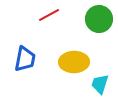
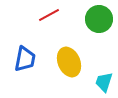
yellow ellipse: moved 5 px left; rotated 68 degrees clockwise
cyan trapezoid: moved 4 px right, 2 px up
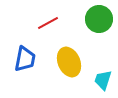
red line: moved 1 px left, 8 px down
cyan trapezoid: moved 1 px left, 2 px up
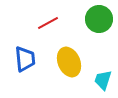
blue trapezoid: rotated 16 degrees counterclockwise
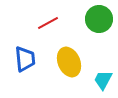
cyan trapezoid: rotated 10 degrees clockwise
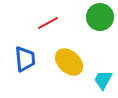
green circle: moved 1 px right, 2 px up
yellow ellipse: rotated 24 degrees counterclockwise
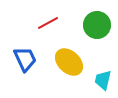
green circle: moved 3 px left, 8 px down
blue trapezoid: rotated 20 degrees counterclockwise
cyan trapezoid: rotated 15 degrees counterclockwise
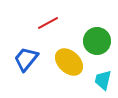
green circle: moved 16 px down
blue trapezoid: moved 1 px right; rotated 116 degrees counterclockwise
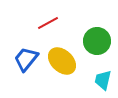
yellow ellipse: moved 7 px left, 1 px up
